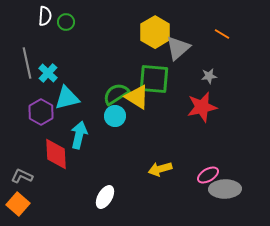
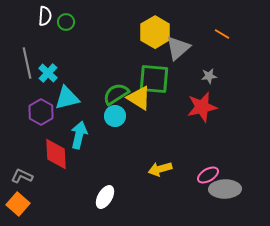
yellow triangle: moved 2 px right, 1 px down
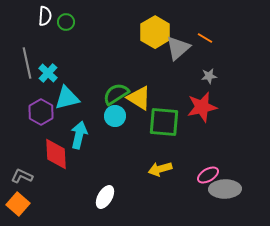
orange line: moved 17 px left, 4 px down
green square: moved 10 px right, 43 px down
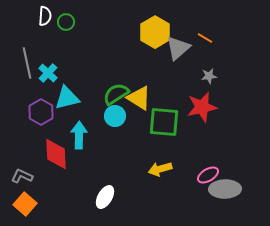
cyan arrow: rotated 12 degrees counterclockwise
orange square: moved 7 px right
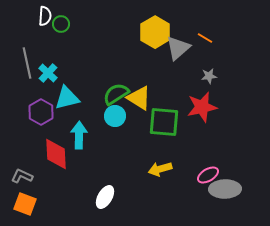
green circle: moved 5 px left, 2 px down
orange square: rotated 20 degrees counterclockwise
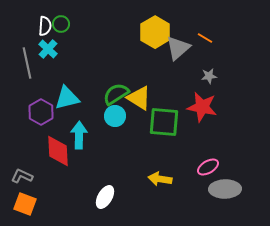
white semicircle: moved 10 px down
cyan cross: moved 24 px up
red star: rotated 24 degrees clockwise
red diamond: moved 2 px right, 3 px up
yellow arrow: moved 10 px down; rotated 25 degrees clockwise
pink ellipse: moved 8 px up
